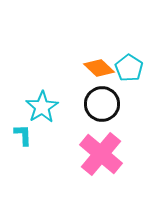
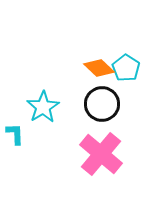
cyan pentagon: moved 3 px left
cyan star: moved 1 px right
cyan L-shape: moved 8 px left, 1 px up
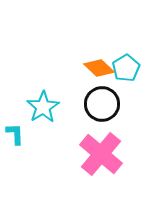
cyan pentagon: rotated 8 degrees clockwise
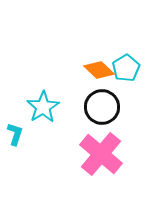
orange diamond: moved 2 px down
black circle: moved 3 px down
cyan L-shape: rotated 20 degrees clockwise
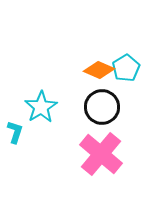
orange diamond: rotated 20 degrees counterclockwise
cyan star: moved 2 px left
cyan L-shape: moved 2 px up
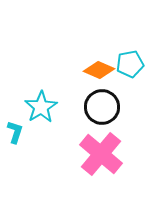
cyan pentagon: moved 4 px right, 4 px up; rotated 20 degrees clockwise
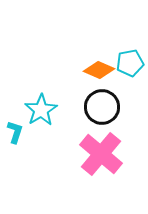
cyan pentagon: moved 1 px up
cyan star: moved 3 px down
